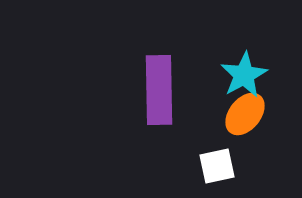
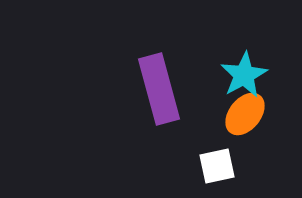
purple rectangle: moved 1 px up; rotated 14 degrees counterclockwise
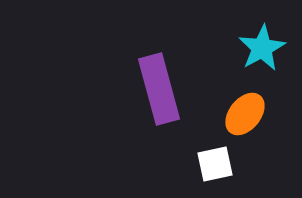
cyan star: moved 18 px right, 27 px up
white square: moved 2 px left, 2 px up
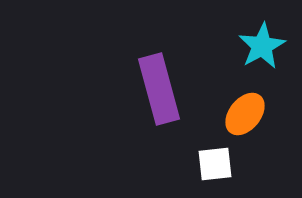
cyan star: moved 2 px up
white square: rotated 6 degrees clockwise
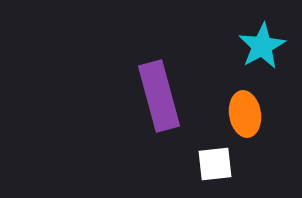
purple rectangle: moved 7 px down
orange ellipse: rotated 48 degrees counterclockwise
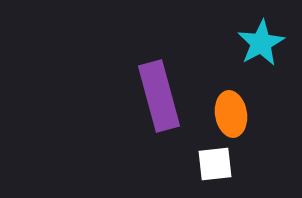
cyan star: moved 1 px left, 3 px up
orange ellipse: moved 14 px left
